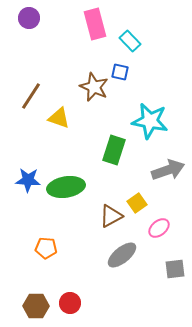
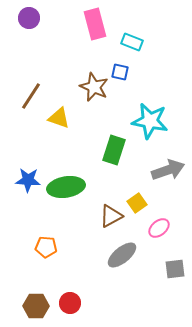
cyan rectangle: moved 2 px right, 1 px down; rotated 25 degrees counterclockwise
orange pentagon: moved 1 px up
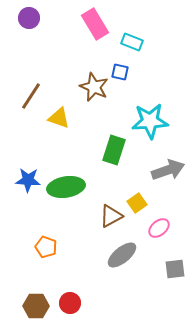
pink rectangle: rotated 16 degrees counterclockwise
cyan star: rotated 15 degrees counterclockwise
orange pentagon: rotated 15 degrees clockwise
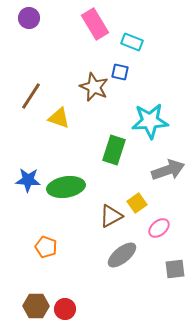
red circle: moved 5 px left, 6 px down
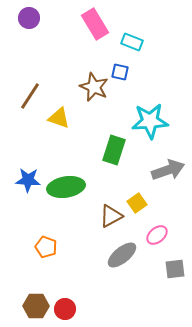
brown line: moved 1 px left
pink ellipse: moved 2 px left, 7 px down
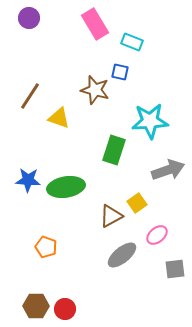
brown star: moved 1 px right, 3 px down; rotated 8 degrees counterclockwise
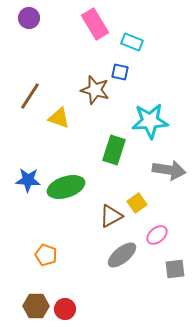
gray arrow: moved 1 px right; rotated 28 degrees clockwise
green ellipse: rotated 9 degrees counterclockwise
orange pentagon: moved 8 px down
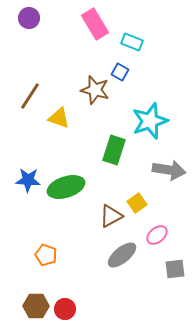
blue square: rotated 18 degrees clockwise
cyan star: rotated 15 degrees counterclockwise
